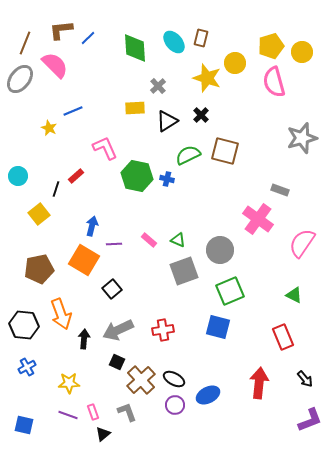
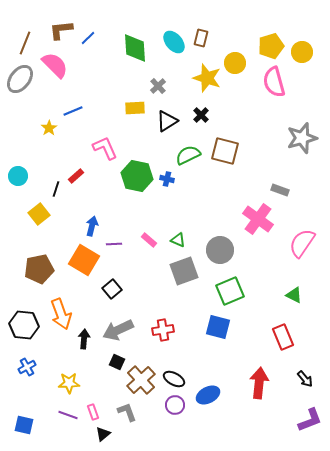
yellow star at (49, 128): rotated 14 degrees clockwise
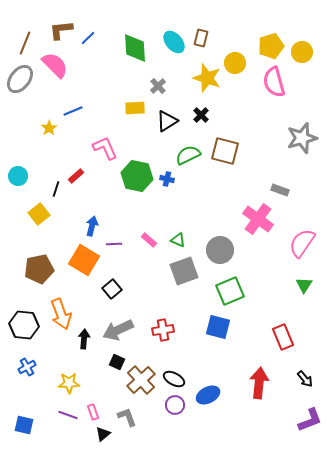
green triangle at (294, 295): moved 10 px right, 10 px up; rotated 36 degrees clockwise
gray L-shape at (127, 412): moved 5 px down
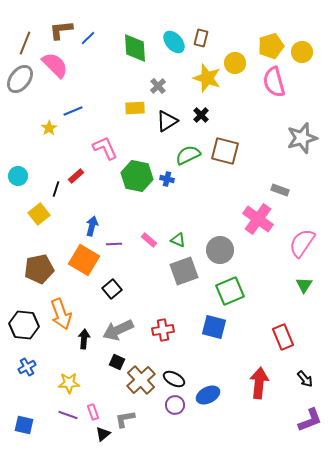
blue square at (218, 327): moved 4 px left
gray L-shape at (127, 417): moved 2 px left, 2 px down; rotated 80 degrees counterclockwise
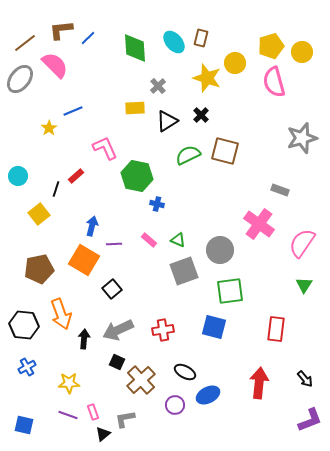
brown line at (25, 43): rotated 30 degrees clockwise
blue cross at (167, 179): moved 10 px left, 25 px down
pink cross at (258, 219): moved 1 px right, 5 px down
green square at (230, 291): rotated 16 degrees clockwise
red rectangle at (283, 337): moved 7 px left, 8 px up; rotated 30 degrees clockwise
black ellipse at (174, 379): moved 11 px right, 7 px up
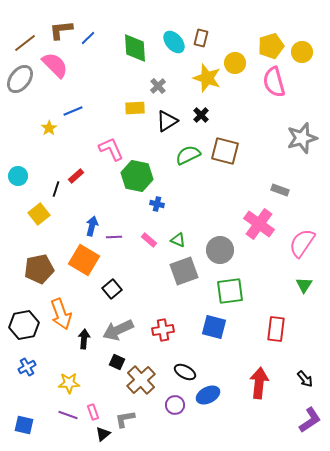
pink L-shape at (105, 148): moved 6 px right, 1 px down
purple line at (114, 244): moved 7 px up
black hexagon at (24, 325): rotated 16 degrees counterclockwise
purple L-shape at (310, 420): rotated 12 degrees counterclockwise
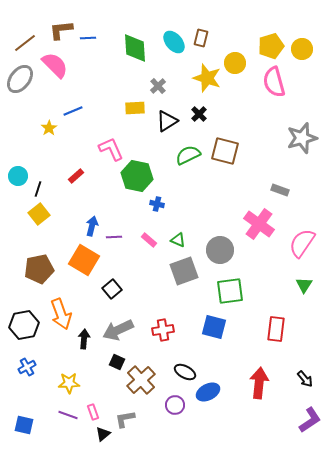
blue line at (88, 38): rotated 42 degrees clockwise
yellow circle at (302, 52): moved 3 px up
black cross at (201, 115): moved 2 px left, 1 px up
black line at (56, 189): moved 18 px left
blue ellipse at (208, 395): moved 3 px up
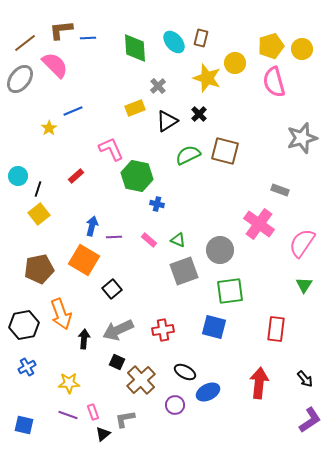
yellow rectangle at (135, 108): rotated 18 degrees counterclockwise
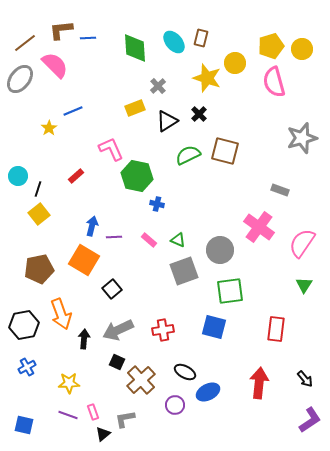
pink cross at (259, 224): moved 3 px down
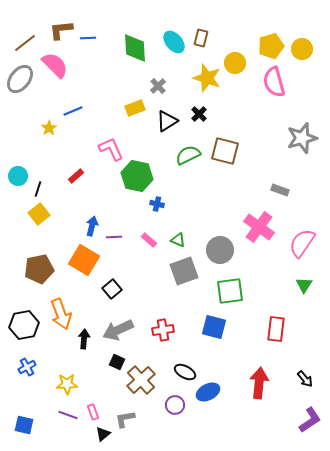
yellow star at (69, 383): moved 2 px left, 1 px down
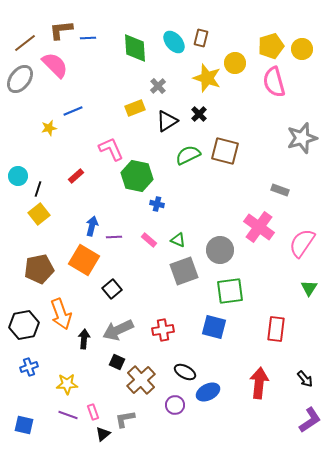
yellow star at (49, 128): rotated 21 degrees clockwise
green triangle at (304, 285): moved 5 px right, 3 px down
blue cross at (27, 367): moved 2 px right; rotated 12 degrees clockwise
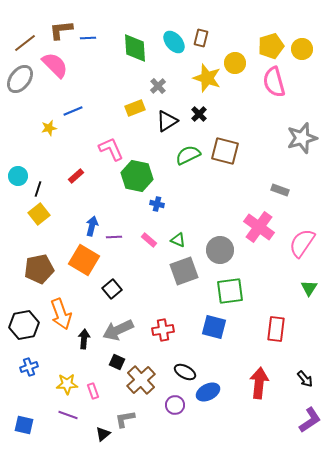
pink rectangle at (93, 412): moved 21 px up
